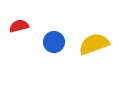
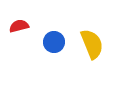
yellow semicircle: moved 2 px left; rotated 88 degrees clockwise
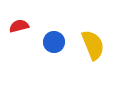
yellow semicircle: moved 1 px right, 1 px down
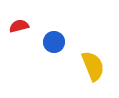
yellow semicircle: moved 21 px down
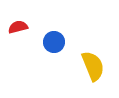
red semicircle: moved 1 px left, 1 px down
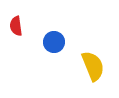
red semicircle: moved 2 px left, 1 px up; rotated 84 degrees counterclockwise
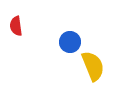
blue circle: moved 16 px right
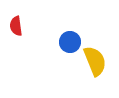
yellow semicircle: moved 2 px right, 5 px up
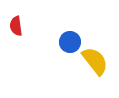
yellow semicircle: rotated 16 degrees counterclockwise
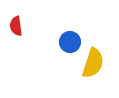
yellow semicircle: moved 2 px left, 2 px down; rotated 56 degrees clockwise
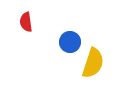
red semicircle: moved 10 px right, 4 px up
